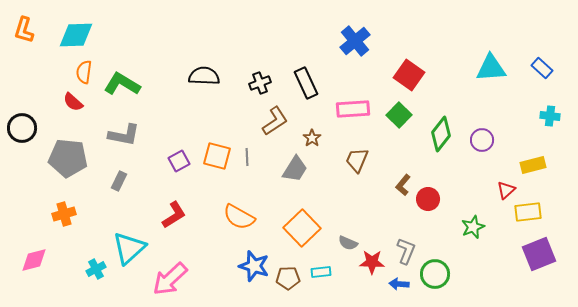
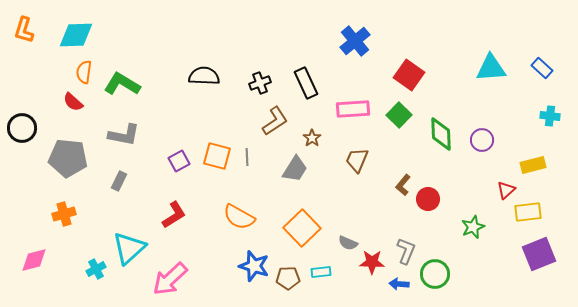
green diamond at (441, 134): rotated 40 degrees counterclockwise
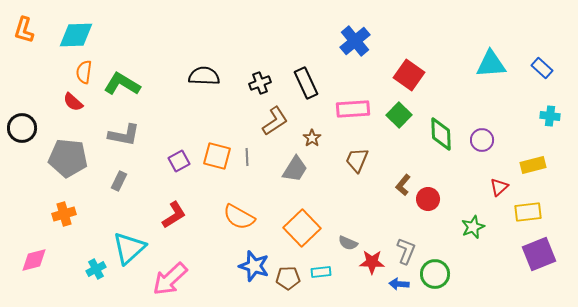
cyan triangle at (491, 68): moved 4 px up
red triangle at (506, 190): moved 7 px left, 3 px up
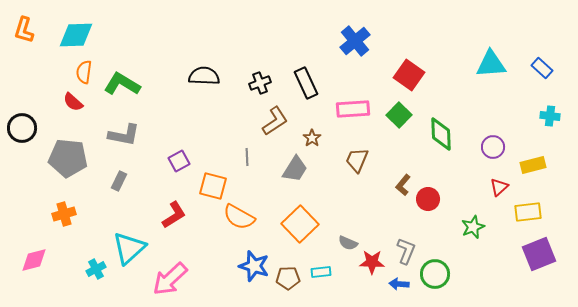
purple circle at (482, 140): moved 11 px right, 7 px down
orange square at (217, 156): moved 4 px left, 30 px down
orange square at (302, 228): moved 2 px left, 4 px up
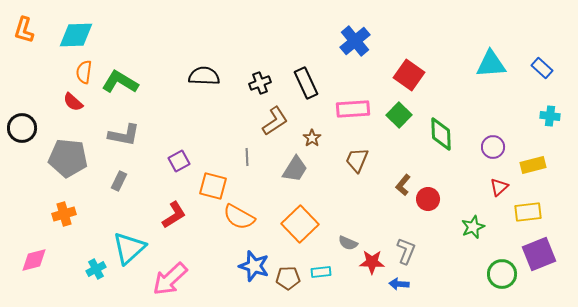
green L-shape at (122, 84): moved 2 px left, 2 px up
green circle at (435, 274): moved 67 px right
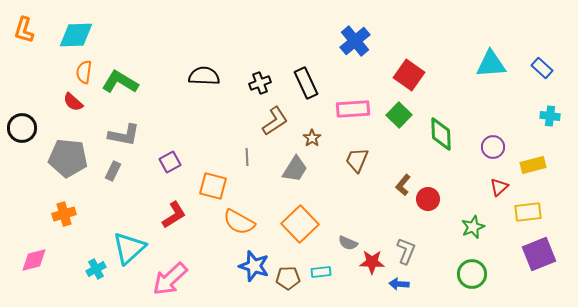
purple square at (179, 161): moved 9 px left, 1 px down
gray rectangle at (119, 181): moved 6 px left, 10 px up
orange semicircle at (239, 217): moved 5 px down
green circle at (502, 274): moved 30 px left
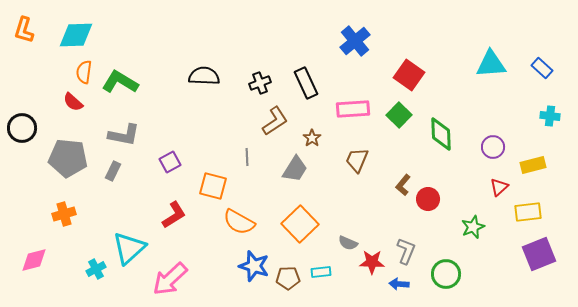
green circle at (472, 274): moved 26 px left
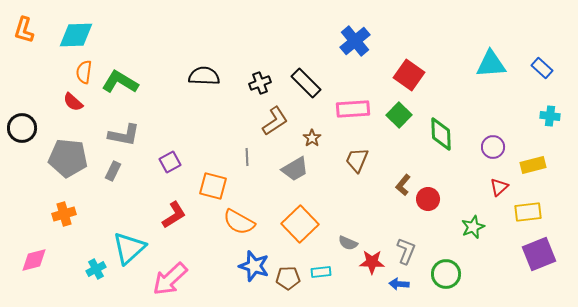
black rectangle at (306, 83): rotated 20 degrees counterclockwise
gray trapezoid at (295, 169): rotated 28 degrees clockwise
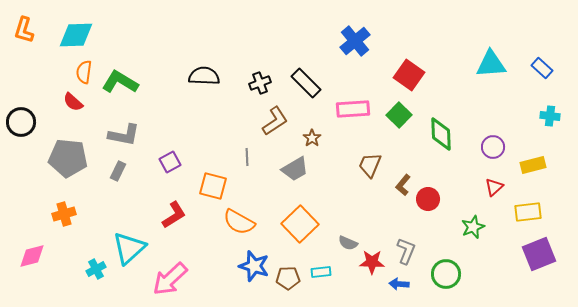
black circle at (22, 128): moved 1 px left, 6 px up
brown trapezoid at (357, 160): moved 13 px right, 5 px down
gray rectangle at (113, 171): moved 5 px right
red triangle at (499, 187): moved 5 px left
pink diamond at (34, 260): moved 2 px left, 4 px up
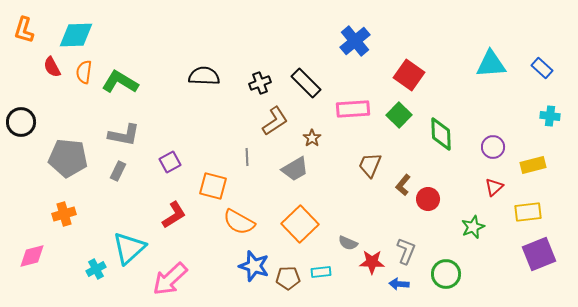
red semicircle at (73, 102): moved 21 px left, 35 px up; rotated 20 degrees clockwise
